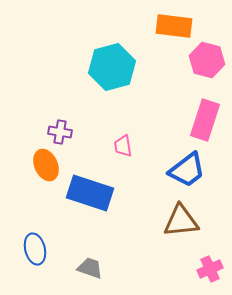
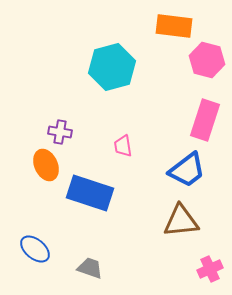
blue ellipse: rotated 36 degrees counterclockwise
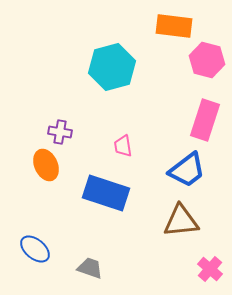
blue rectangle: moved 16 px right
pink cross: rotated 25 degrees counterclockwise
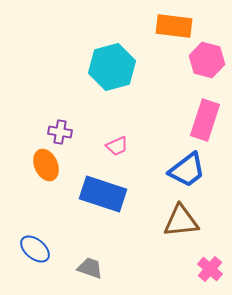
pink trapezoid: moved 6 px left; rotated 105 degrees counterclockwise
blue rectangle: moved 3 px left, 1 px down
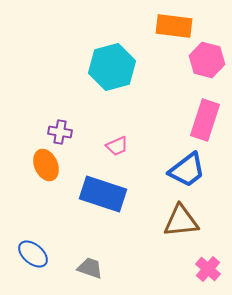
blue ellipse: moved 2 px left, 5 px down
pink cross: moved 2 px left
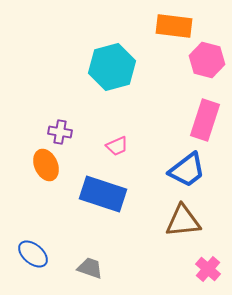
brown triangle: moved 2 px right
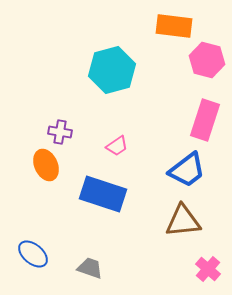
cyan hexagon: moved 3 px down
pink trapezoid: rotated 10 degrees counterclockwise
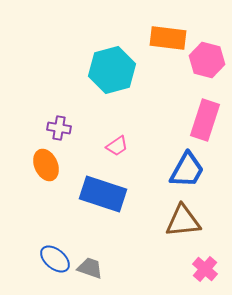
orange rectangle: moved 6 px left, 12 px down
purple cross: moved 1 px left, 4 px up
blue trapezoid: rotated 24 degrees counterclockwise
blue ellipse: moved 22 px right, 5 px down
pink cross: moved 3 px left
